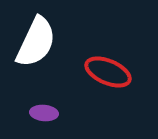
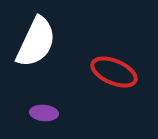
red ellipse: moved 6 px right
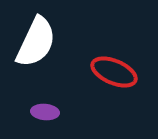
purple ellipse: moved 1 px right, 1 px up
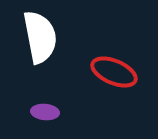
white semicircle: moved 4 px right, 5 px up; rotated 36 degrees counterclockwise
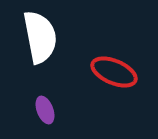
purple ellipse: moved 2 px up; rotated 64 degrees clockwise
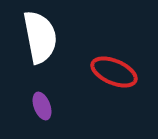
purple ellipse: moved 3 px left, 4 px up
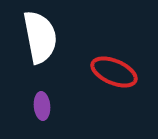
purple ellipse: rotated 16 degrees clockwise
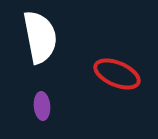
red ellipse: moved 3 px right, 2 px down
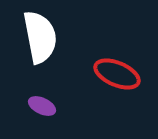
purple ellipse: rotated 60 degrees counterclockwise
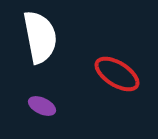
red ellipse: rotated 9 degrees clockwise
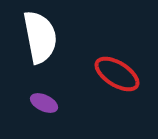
purple ellipse: moved 2 px right, 3 px up
